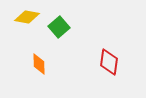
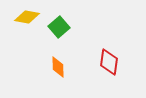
orange diamond: moved 19 px right, 3 px down
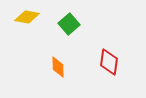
green square: moved 10 px right, 3 px up
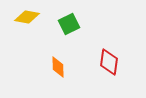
green square: rotated 15 degrees clockwise
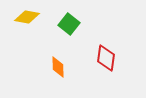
green square: rotated 25 degrees counterclockwise
red diamond: moved 3 px left, 4 px up
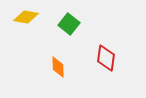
yellow diamond: moved 1 px left
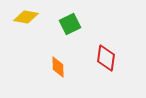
green square: moved 1 px right; rotated 25 degrees clockwise
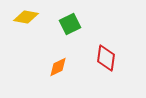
orange diamond: rotated 65 degrees clockwise
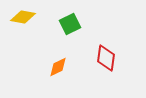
yellow diamond: moved 3 px left
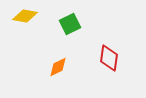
yellow diamond: moved 2 px right, 1 px up
red diamond: moved 3 px right
